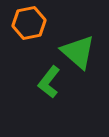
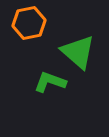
green L-shape: moved 1 px right; rotated 72 degrees clockwise
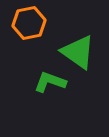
green triangle: rotated 6 degrees counterclockwise
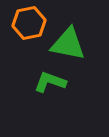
green triangle: moved 10 px left, 8 px up; rotated 24 degrees counterclockwise
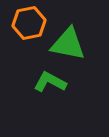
green L-shape: rotated 8 degrees clockwise
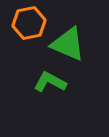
green triangle: rotated 12 degrees clockwise
